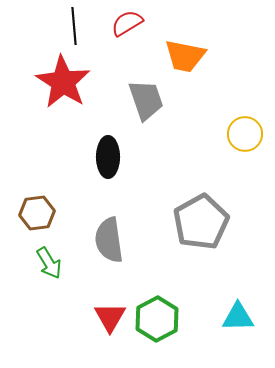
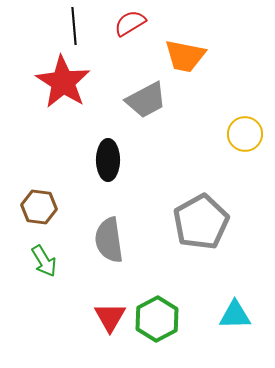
red semicircle: moved 3 px right
gray trapezoid: rotated 81 degrees clockwise
black ellipse: moved 3 px down
brown hexagon: moved 2 px right, 6 px up; rotated 16 degrees clockwise
green arrow: moved 5 px left, 2 px up
cyan triangle: moved 3 px left, 2 px up
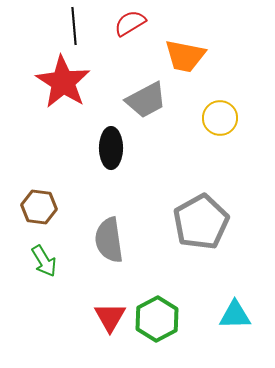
yellow circle: moved 25 px left, 16 px up
black ellipse: moved 3 px right, 12 px up
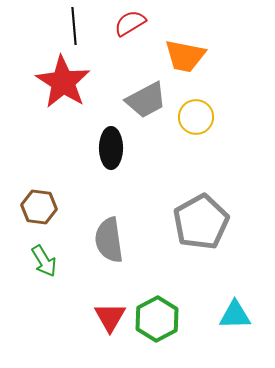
yellow circle: moved 24 px left, 1 px up
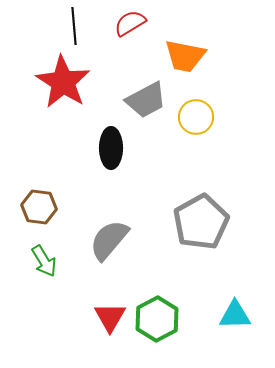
gray semicircle: rotated 48 degrees clockwise
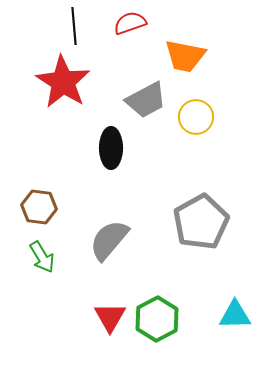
red semicircle: rotated 12 degrees clockwise
green arrow: moved 2 px left, 4 px up
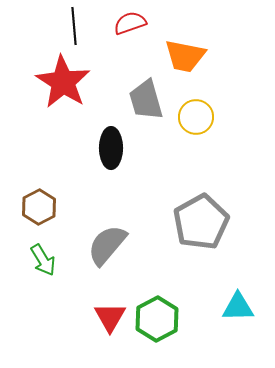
gray trapezoid: rotated 102 degrees clockwise
brown hexagon: rotated 24 degrees clockwise
gray semicircle: moved 2 px left, 5 px down
green arrow: moved 1 px right, 3 px down
cyan triangle: moved 3 px right, 8 px up
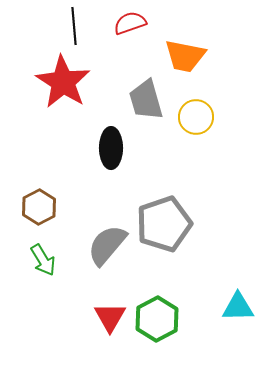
gray pentagon: moved 37 px left, 2 px down; rotated 10 degrees clockwise
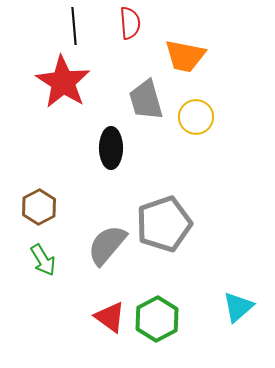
red semicircle: rotated 104 degrees clockwise
cyan triangle: rotated 40 degrees counterclockwise
red triangle: rotated 24 degrees counterclockwise
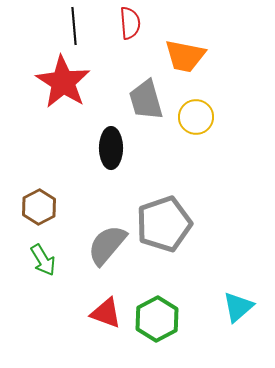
red triangle: moved 4 px left, 4 px up; rotated 16 degrees counterclockwise
